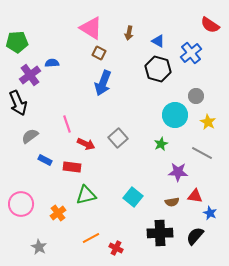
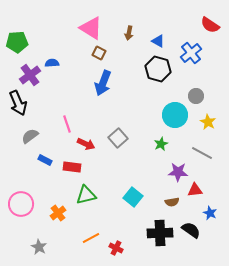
red triangle: moved 6 px up; rotated 14 degrees counterclockwise
black semicircle: moved 4 px left, 6 px up; rotated 84 degrees clockwise
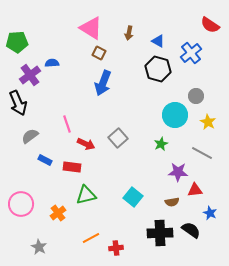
red cross: rotated 32 degrees counterclockwise
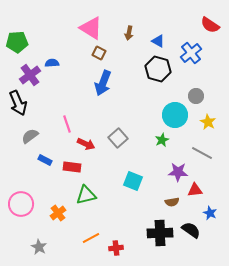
green star: moved 1 px right, 4 px up
cyan square: moved 16 px up; rotated 18 degrees counterclockwise
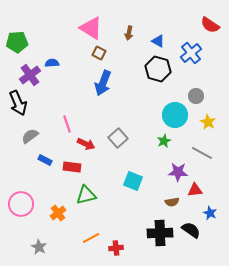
green star: moved 2 px right, 1 px down
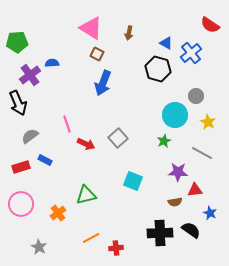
blue triangle: moved 8 px right, 2 px down
brown square: moved 2 px left, 1 px down
red rectangle: moved 51 px left; rotated 24 degrees counterclockwise
brown semicircle: moved 3 px right
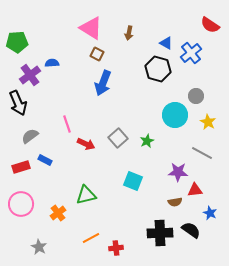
green star: moved 17 px left
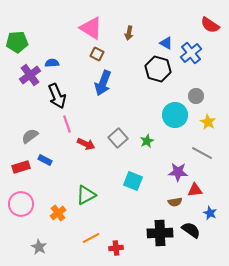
black arrow: moved 39 px right, 7 px up
green triangle: rotated 15 degrees counterclockwise
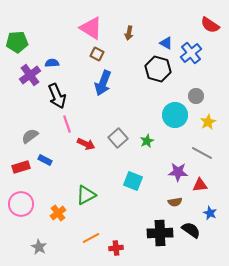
yellow star: rotated 14 degrees clockwise
red triangle: moved 5 px right, 5 px up
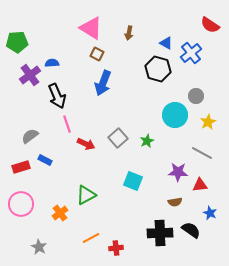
orange cross: moved 2 px right
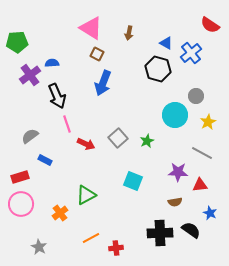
red rectangle: moved 1 px left, 10 px down
